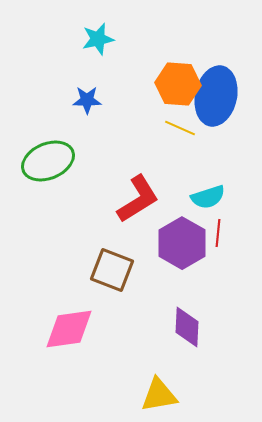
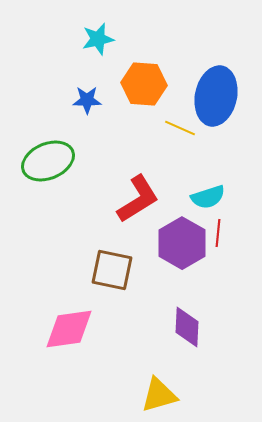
orange hexagon: moved 34 px left
brown square: rotated 9 degrees counterclockwise
yellow triangle: rotated 6 degrees counterclockwise
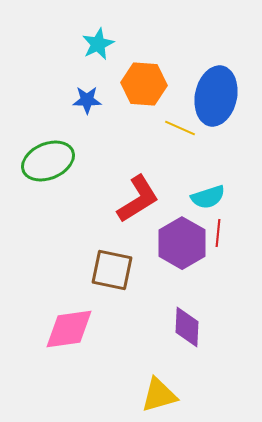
cyan star: moved 5 px down; rotated 12 degrees counterclockwise
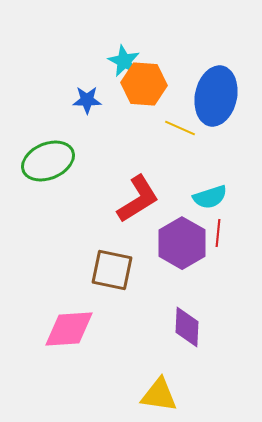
cyan star: moved 26 px right, 17 px down; rotated 20 degrees counterclockwise
cyan semicircle: moved 2 px right
pink diamond: rotated 4 degrees clockwise
yellow triangle: rotated 24 degrees clockwise
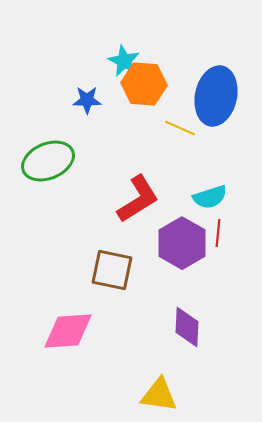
pink diamond: moved 1 px left, 2 px down
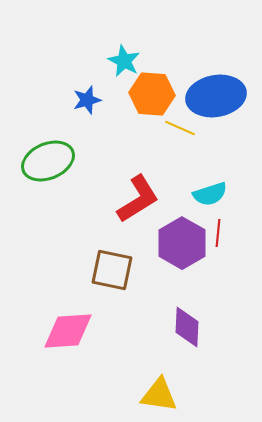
orange hexagon: moved 8 px right, 10 px down
blue ellipse: rotated 68 degrees clockwise
blue star: rotated 16 degrees counterclockwise
cyan semicircle: moved 3 px up
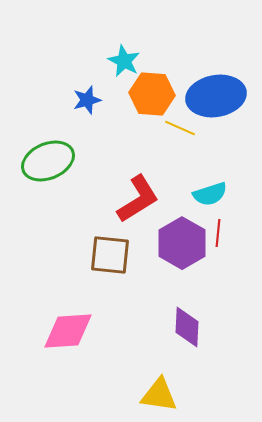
brown square: moved 2 px left, 15 px up; rotated 6 degrees counterclockwise
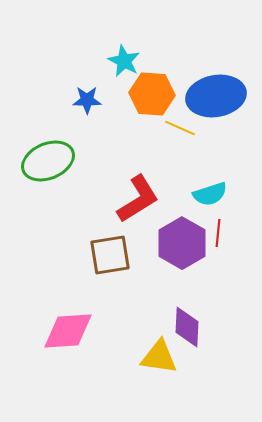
blue star: rotated 16 degrees clockwise
brown square: rotated 15 degrees counterclockwise
yellow triangle: moved 38 px up
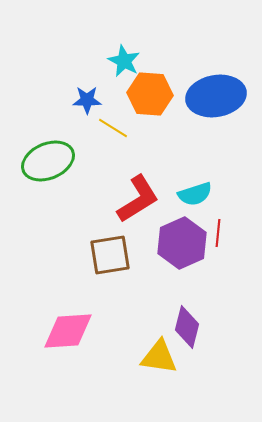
orange hexagon: moved 2 px left
yellow line: moved 67 px left; rotated 8 degrees clockwise
cyan semicircle: moved 15 px left
purple hexagon: rotated 6 degrees clockwise
purple diamond: rotated 12 degrees clockwise
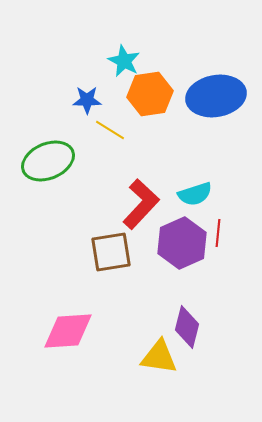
orange hexagon: rotated 12 degrees counterclockwise
yellow line: moved 3 px left, 2 px down
red L-shape: moved 3 px right, 5 px down; rotated 15 degrees counterclockwise
brown square: moved 1 px right, 3 px up
